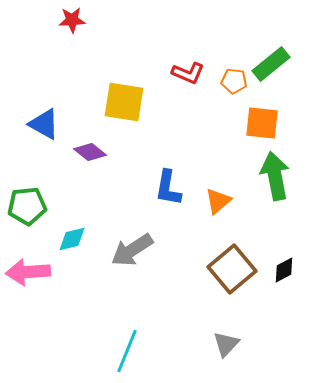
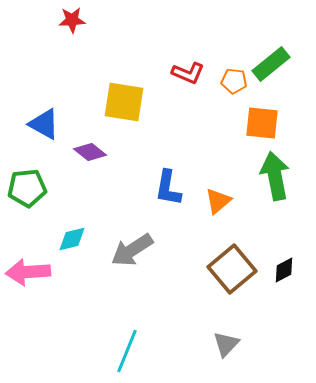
green pentagon: moved 18 px up
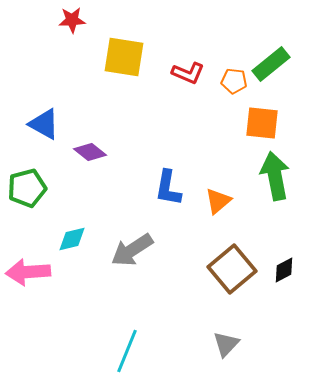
yellow square: moved 45 px up
green pentagon: rotated 9 degrees counterclockwise
